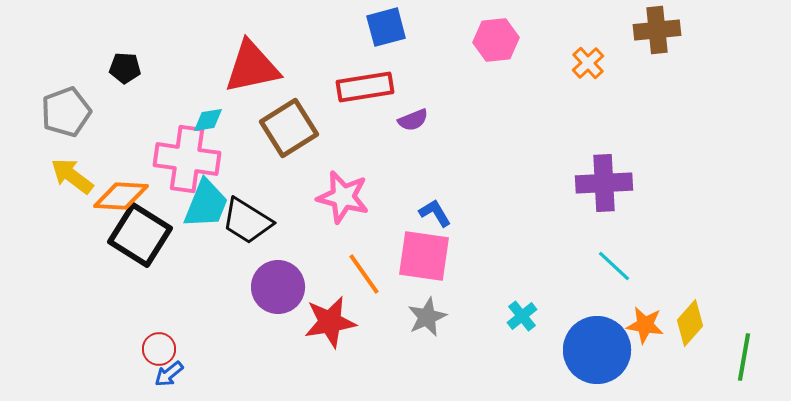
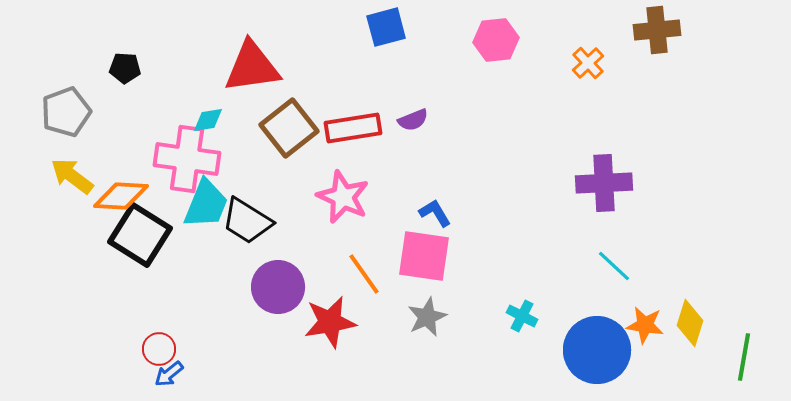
red triangle: rotated 4 degrees clockwise
red rectangle: moved 12 px left, 41 px down
brown square: rotated 6 degrees counterclockwise
pink star: rotated 10 degrees clockwise
cyan cross: rotated 24 degrees counterclockwise
yellow diamond: rotated 24 degrees counterclockwise
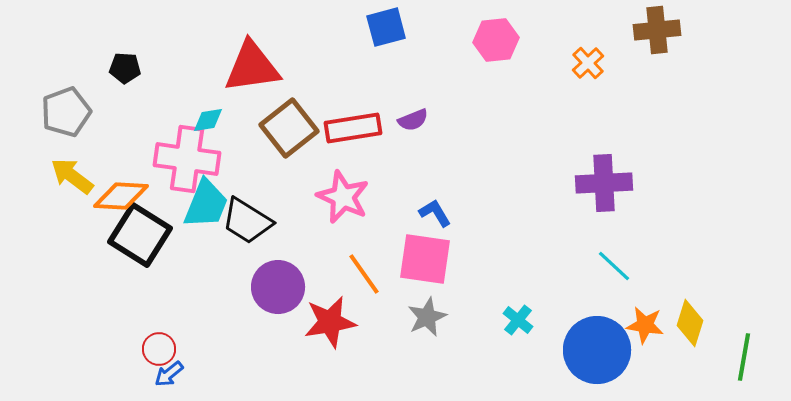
pink square: moved 1 px right, 3 px down
cyan cross: moved 4 px left, 4 px down; rotated 12 degrees clockwise
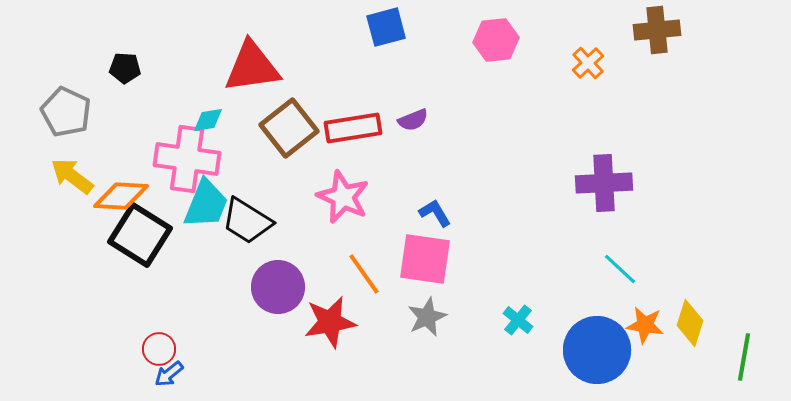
gray pentagon: rotated 27 degrees counterclockwise
cyan line: moved 6 px right, 3 px down
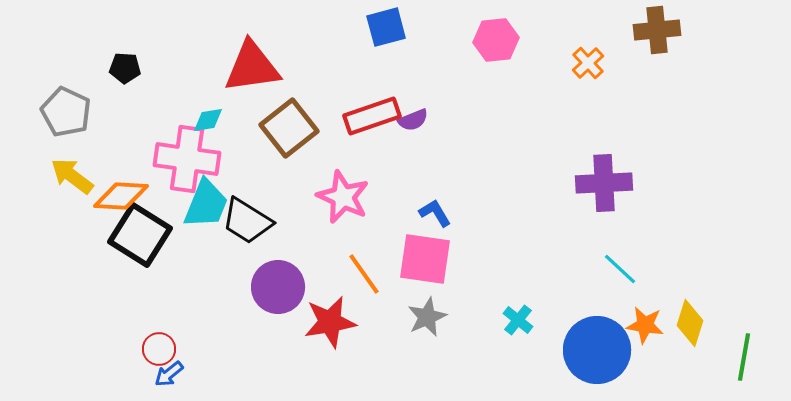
red rectangle: moved 19 px right, 12 px up; rotated 10 degrees counterclockwise
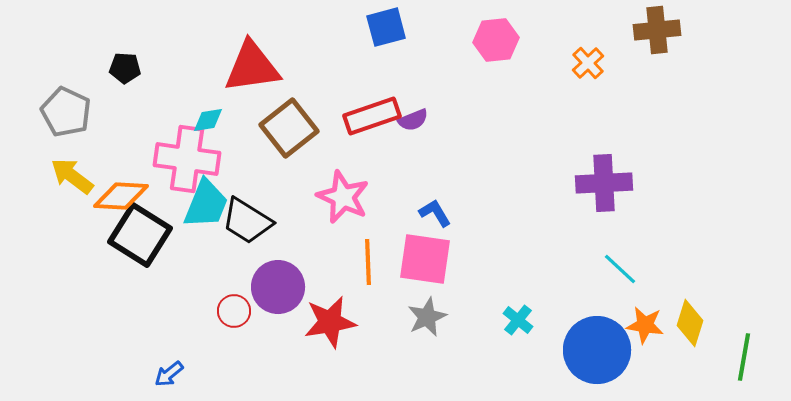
orange line: moved 4 px right, 12 px up; rotated 33 degrees clockwise
red circle: moved 75 px right, 38 px up
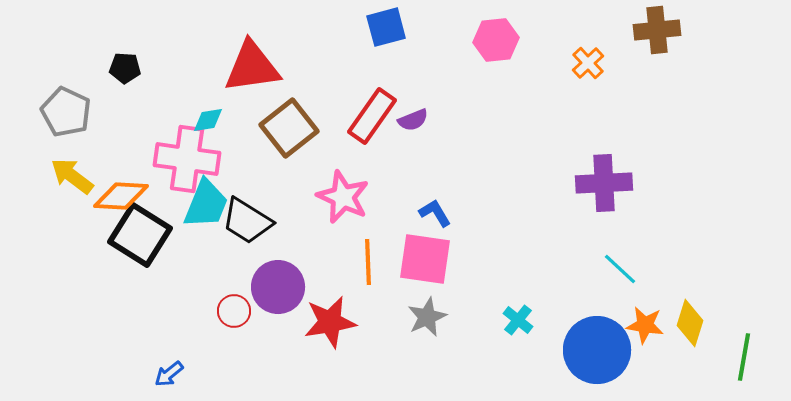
red rectangle: rotated 36 degrees counterclockwise
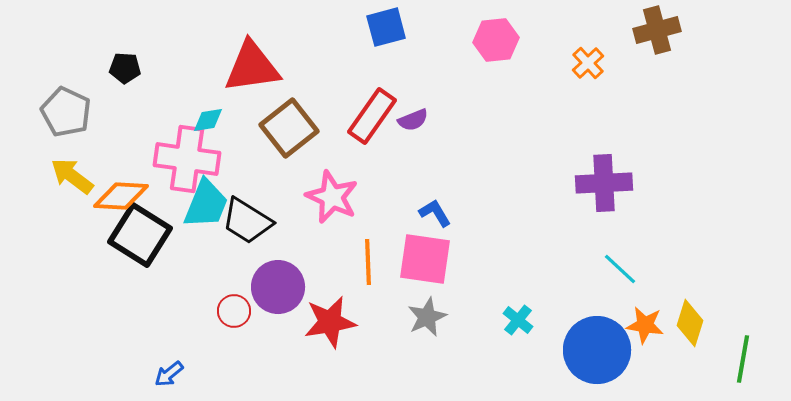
brown cross: rotated 9 degrees counterclockwise
pink star: moved 11 px left
green line: moved 1 px left, 2 px down
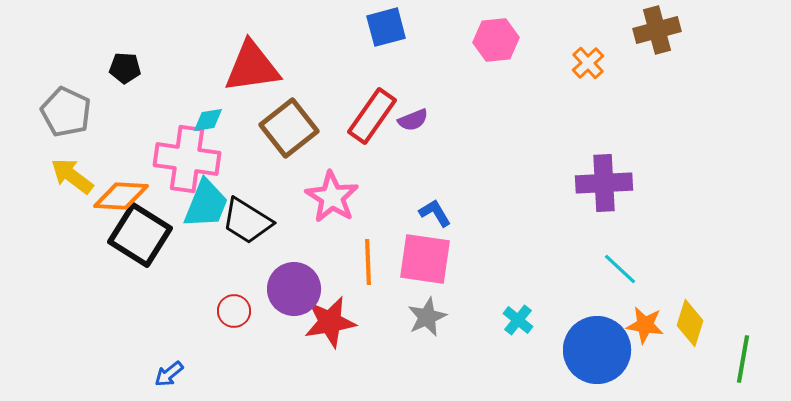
pink star: rotated 8 degrees clockwise
purple circle: moved 16 px right, 2 px down
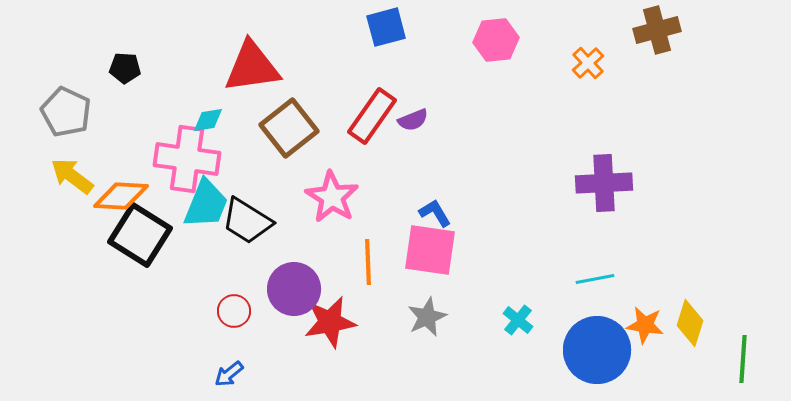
pink square: moved 5 px right, 9 px up
cyan line: moved 25 px left, 10 px down; rotated 54 degrees counterclockwise
green line: rotated 6 degrees counterclockwise
blue arrow: moved 60 px right
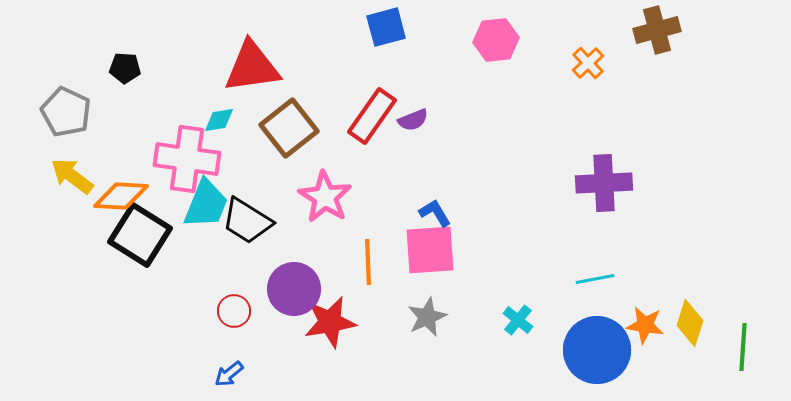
cyan diamond: moved 11 px right
pink star: moved 7 px left
pink square: rotated 12 degrees counterclockwise
green line: moved 12 px up
